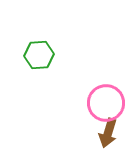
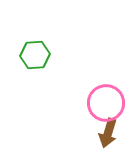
green hexagon: moved 4 px left
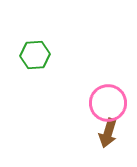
pink circle: moved 2 px right
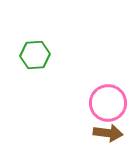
brown arrow: rotated 100 degrees counterclockwise
